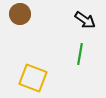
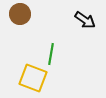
green line: moved 29 px left
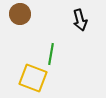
black arrow: moved 5 px left; rotated 40 degrees clockwise
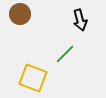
green line: moved 14 px right; rotated 35 degrees clockwise
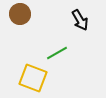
black arrow: rotated 15 degrees counterclockwise
green line: moved 8 px left, 1 px up; rotated 15 degrees clockwise
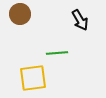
green line: rotated 25 degrees clockwise
yellow square: rotated 28 degrees counterclockwise
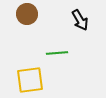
brown circle: moved 7 px right
yellow square: moved 3 px left, 2 px down
